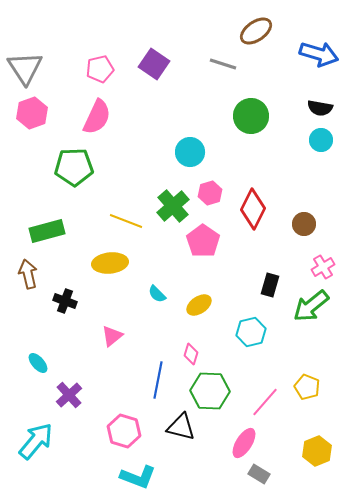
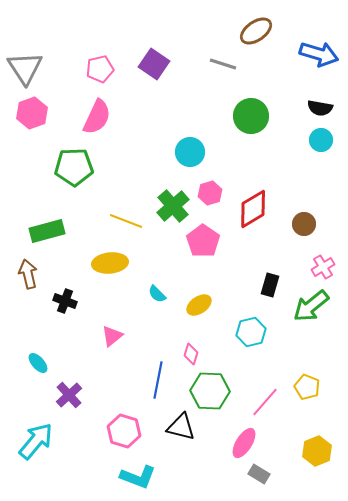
red diamond at (253, 209): rotated 33 degrees clockwise
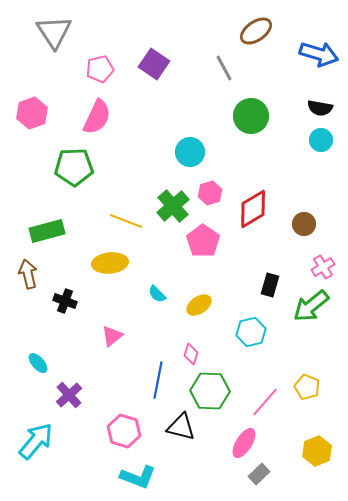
gray line at (223, 64): moved 1 px right, 4 px down; rotated 44 degrees clockwise
gray triangle at (25, 68): moved 29 px right, 36 px up
gray rectangle at (259, 474): rotated 75 degrees counterclockwise
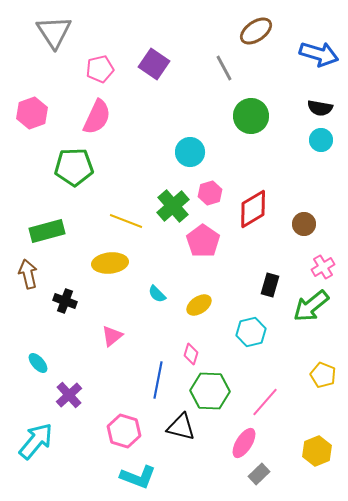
yellow pentagon at (307, 387): moved 16 px right, 12 px up
